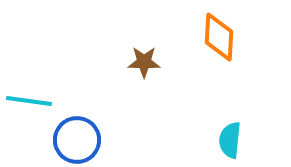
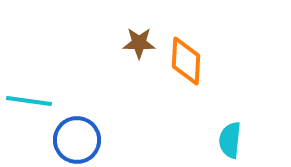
orange diamond: moved 33 px left, 24 px down
brown star: moved 5 px left, 19 px up
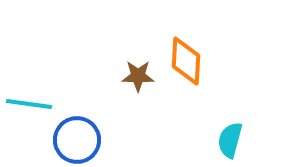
brown star: moved 1 px left, 33 px down
cyan line: moved 3 px down
cyan semicircle: rotated 9 degrees clockwise
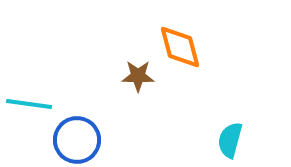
orange diamond: moved 6 px left, 14 px up; rotated 18 degrees counterclockwise
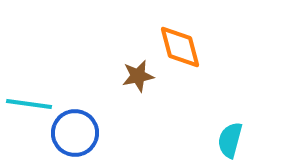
brown star: rotated 12 degrees counterclockwise
blue circle: moved 2 px left, 7 px up
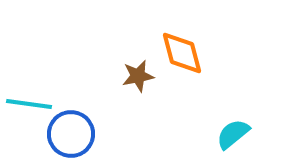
orange diamond: moved 2 px right, 6 px down
blue circle: moved 4 px left, 1 px down
cyan semicircle: moved 3 px right, 6 px up; rotated 36 degrees clockwise
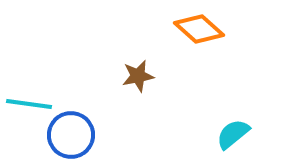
orange diamond: moved 17 px right, 24 px up; rotated 33 degrees counterclockwise
blue circle: moved 1 px down
